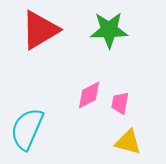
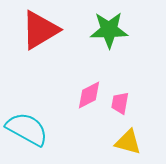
cyan semicircle: rotated 96 degrees clockwise
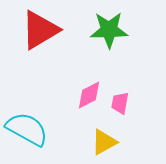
yellow triangle: moved 24 px left; rotated 44 degrees counterclockwise
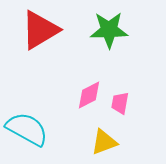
yellow triangle: rotated 8 degrees clockwise
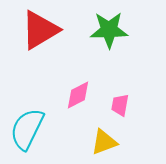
pink diamond: moved 11 px left
pink trapezoid: moved 2 px down
cyan semicircle: rotated 93 degrees counterclockwise
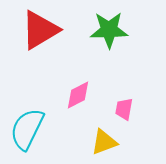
pink trapezoid: moved 4 px right, 4 px down
